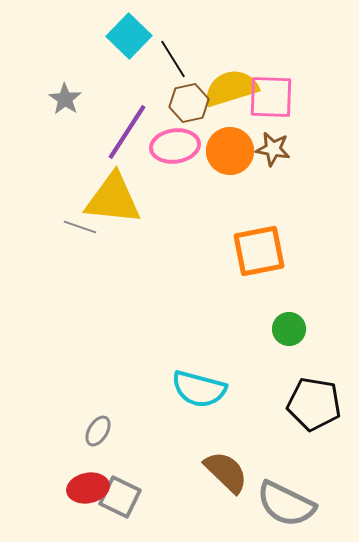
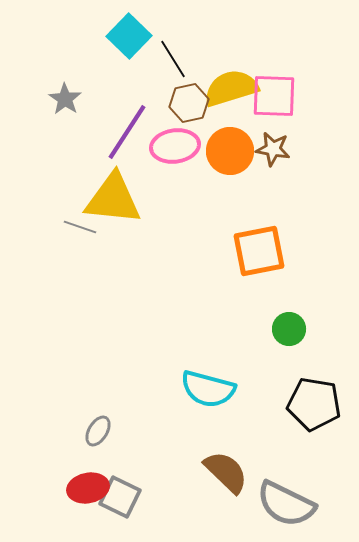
pink square: moved 3 px right, 1 px up
cyan semicircle: moved 9 px right
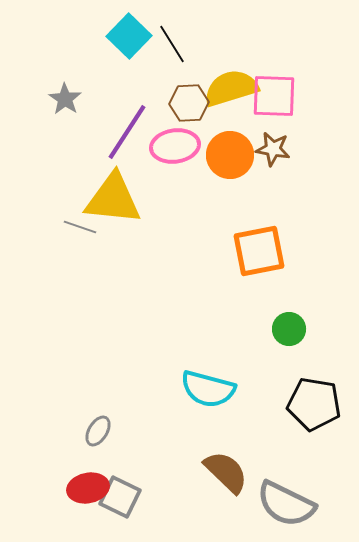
black line: moved 1 px left, 15 px up
brown hexagon: rotated 9 degrees clockwise
orange circle: moved 4 px down
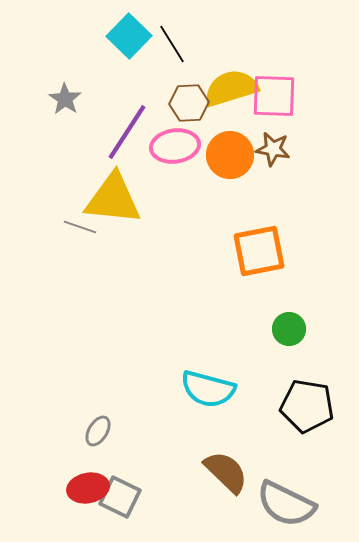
black pentagon: moved 7 px left, 2 px down
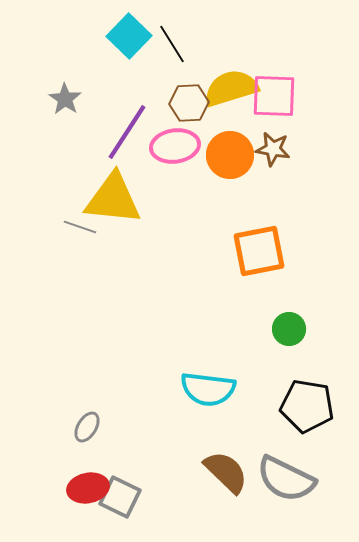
cyan semicircle: rotated 8 degrees counterclockwise
gray ellipse: moved 11 px left, 4 px up
gray semicircle: moved 25 px up
